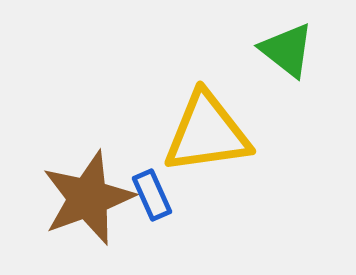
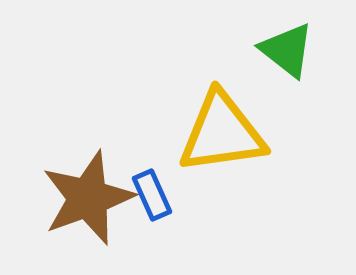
yellow triangle: moved 15 px right
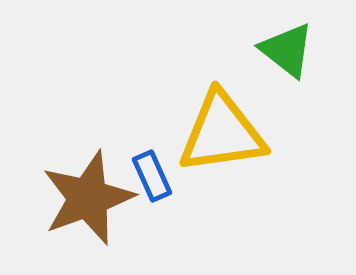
blue rectangle: moved 19 px up
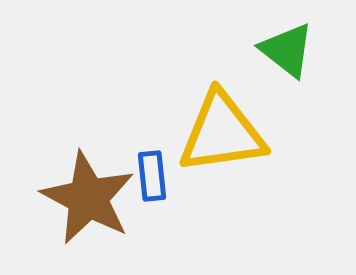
blue rectangle: rotated 18 degrees clockwise
brown star: rotated 24 degrees counterclockwise
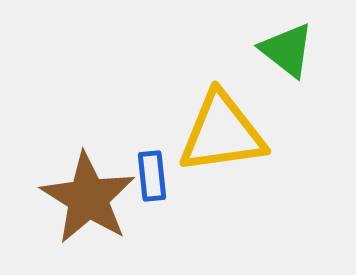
brown star: rotated 4 degrees clockwise
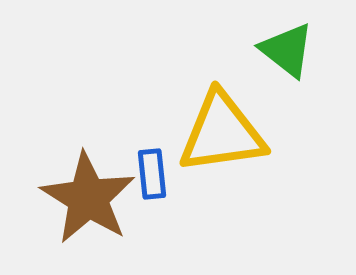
blue rectangle: moved 2 px up
